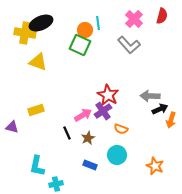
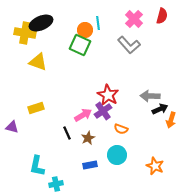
yellow rectangle: moved 2 px up
blue rectangle: rotated 32 degrees counterclockwise
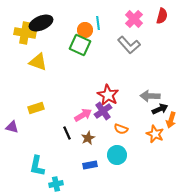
orange star: moved 32 px up
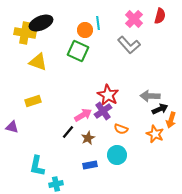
red semicircle: moved 2 px left
green square: moved 2 px left, 6 px down
yellow rectangle: moved 3 px left, 7 px up
black line: moved 1 px right, 1 px up; rotated 64 degrees clockwise
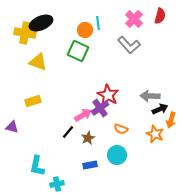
purple cross: moved 3 px left, 3 px up
cyan cross: moved 1 px right
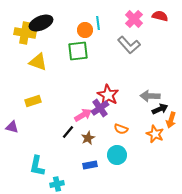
red semicircle: rotated 91 degrees counterclockwise
green square: rotated 30 degrees counterclockwise
